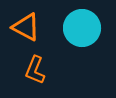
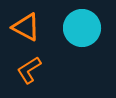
orange L-shape: moved 6 px left; rotated 36 degrees clockwise
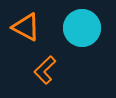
orange L-shape: moved 16 px right; rotated 12 degrees counterclockwise
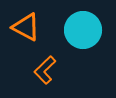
cyan circle: moved 1 px right, 2 px down
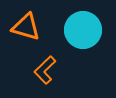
orange triangle: rotated 12 degrees counterclockwise
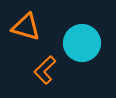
cyan circle: moved 1 px left, 13 px down
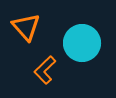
orange triangle: rotated 32 degrees clockwise
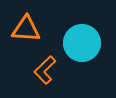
orange triangle: moved 2 px down; rotated 44 degrees counterclockwise
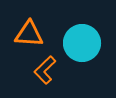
orange triangle: moved 3 px right, 5 px down
